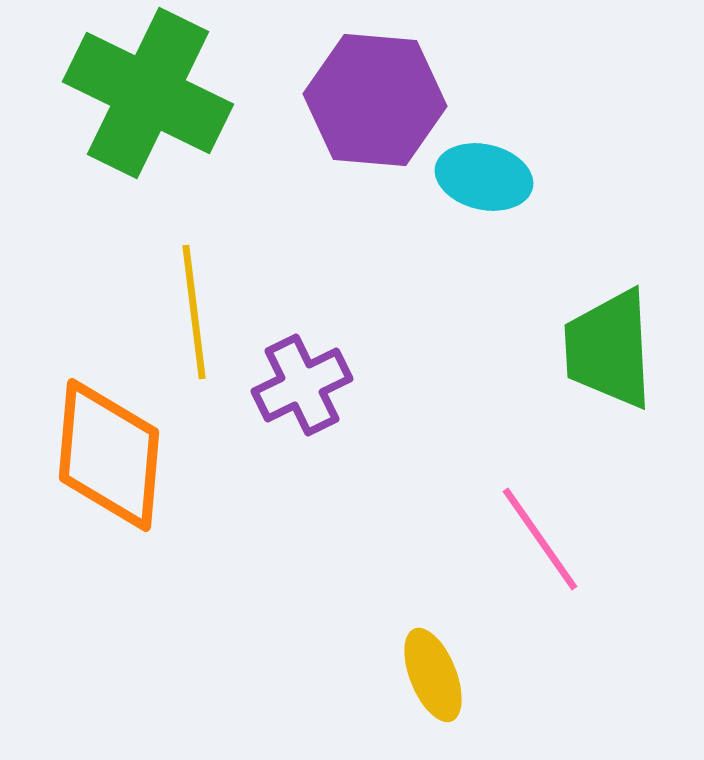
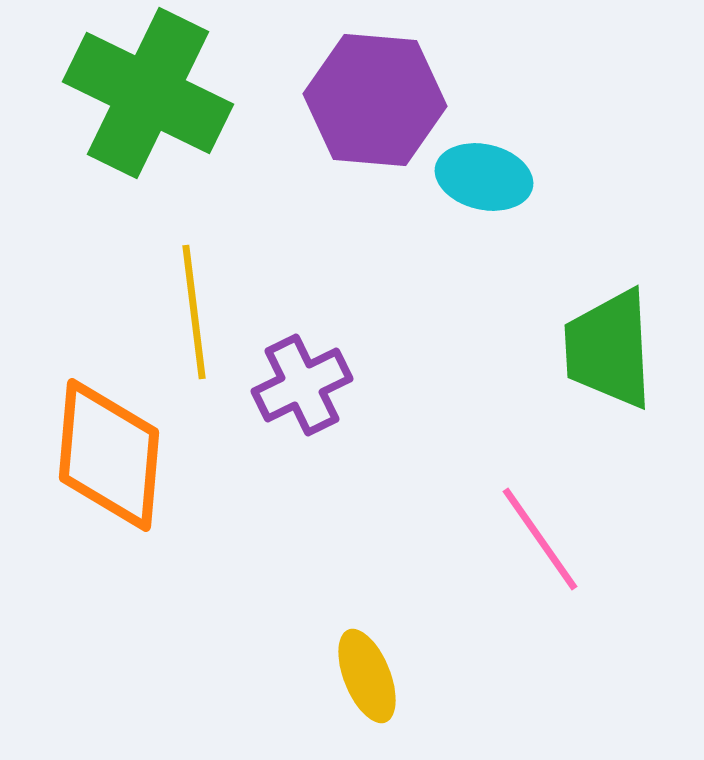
yellow ellipse: moved 66 px left, 1 px down
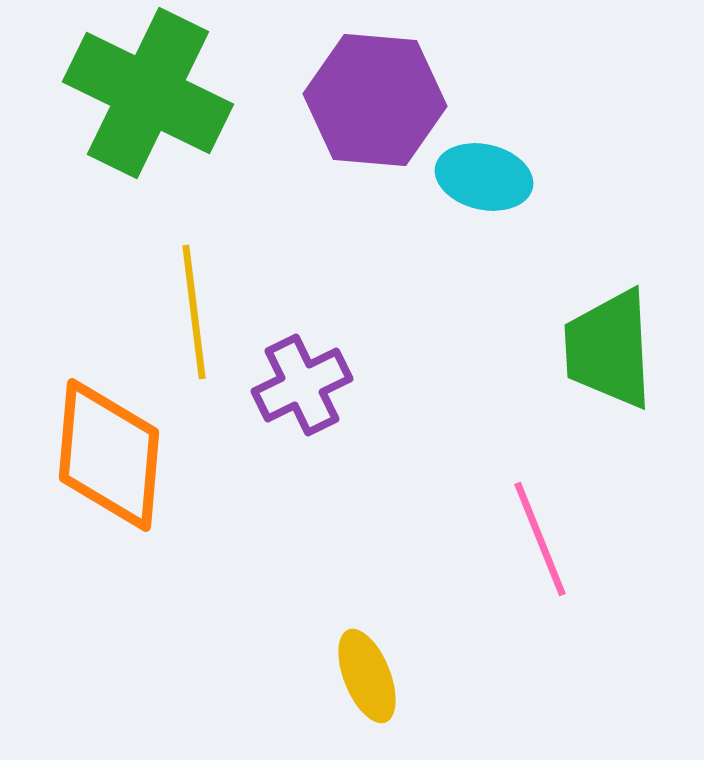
pink line: rotated 13 degrees clockwise
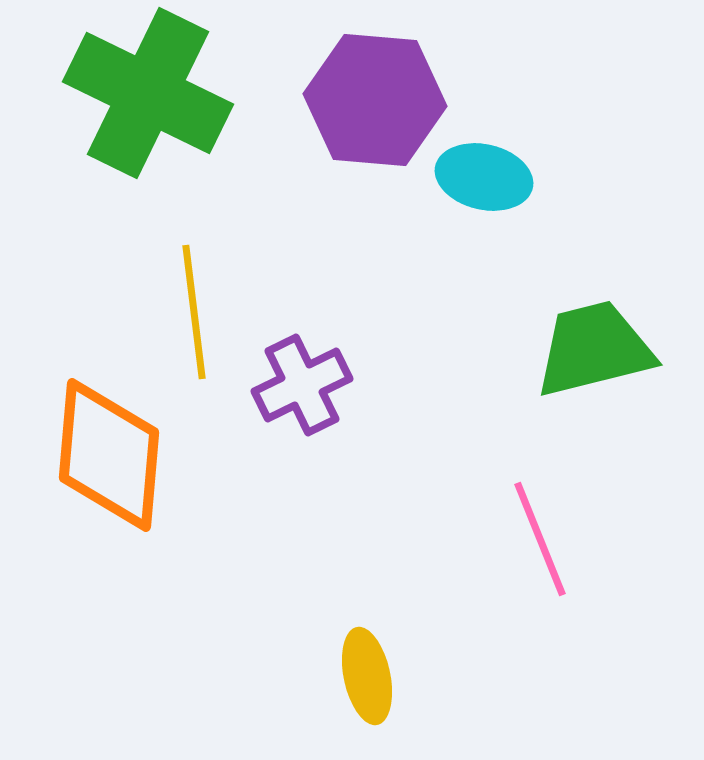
green trapezoid: moved 15 px left; rotated 79 degrees clockwise
yellow ellipse: rotated 10 degrees clockwise
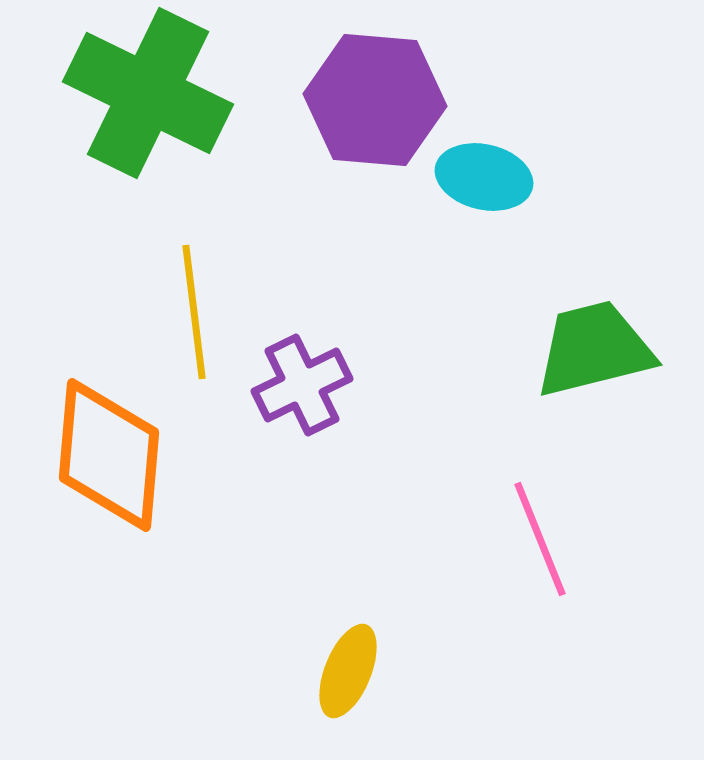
yellow ellipse: moved 19 px left, 5 px up; rotated 34 degrees clockwise
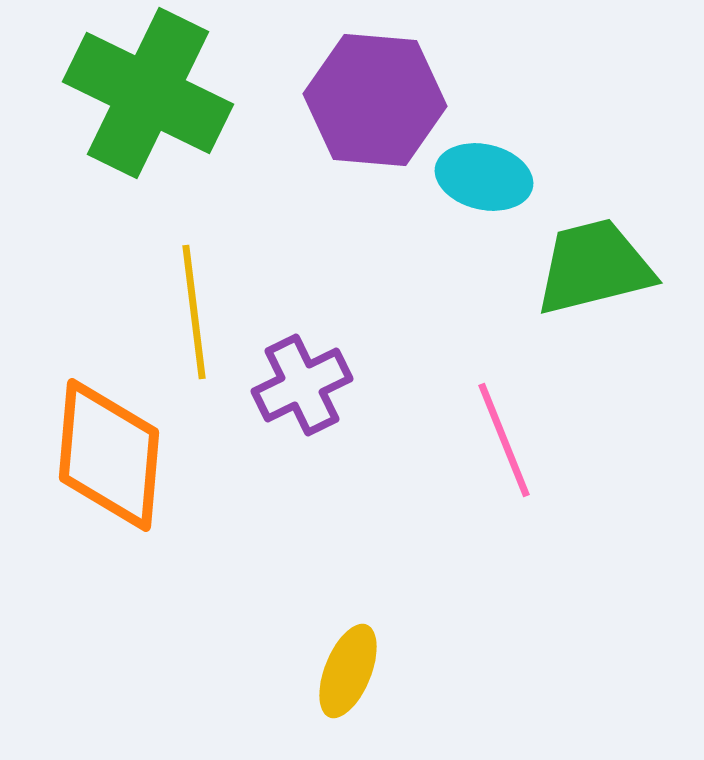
green trapezoid: moved 82 px up
pink line: moved 36 px left, 99 px up
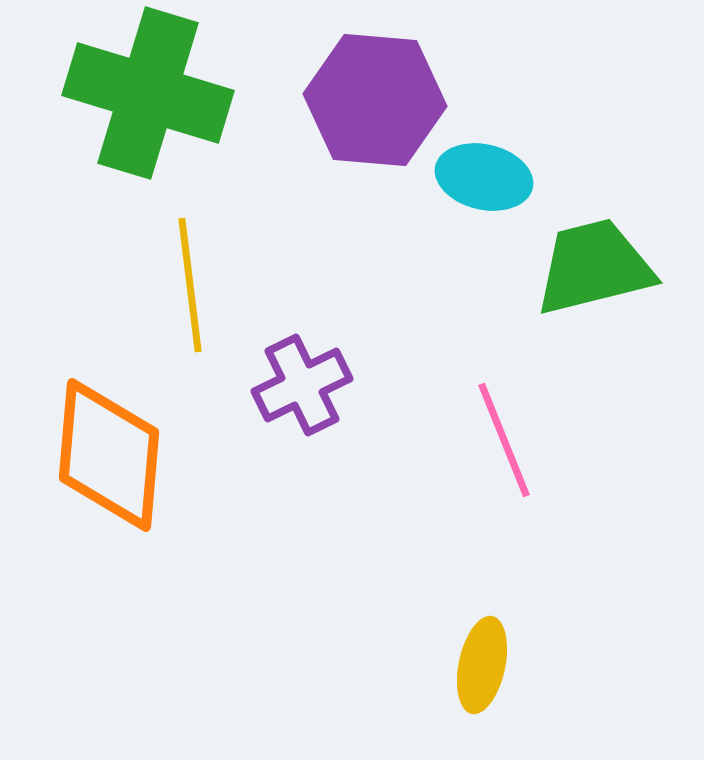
green cross: rotated 9 degrees counterclockwise
yellow line: moved 4 px left, 27 px up
yellow ellipse: moved 134 px right, 6 px up; rotated 10 degrees counterclockwise
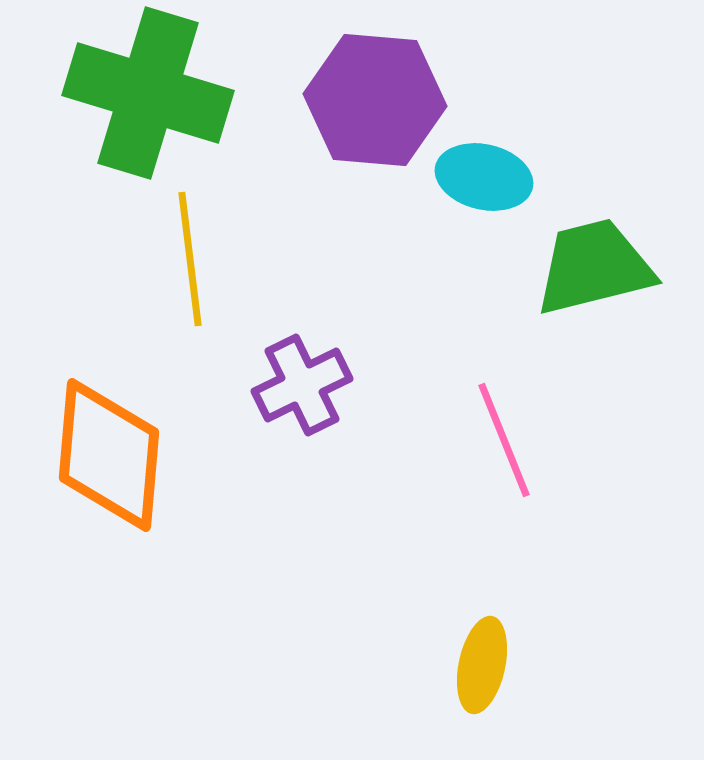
yellow line: moved 26 px up
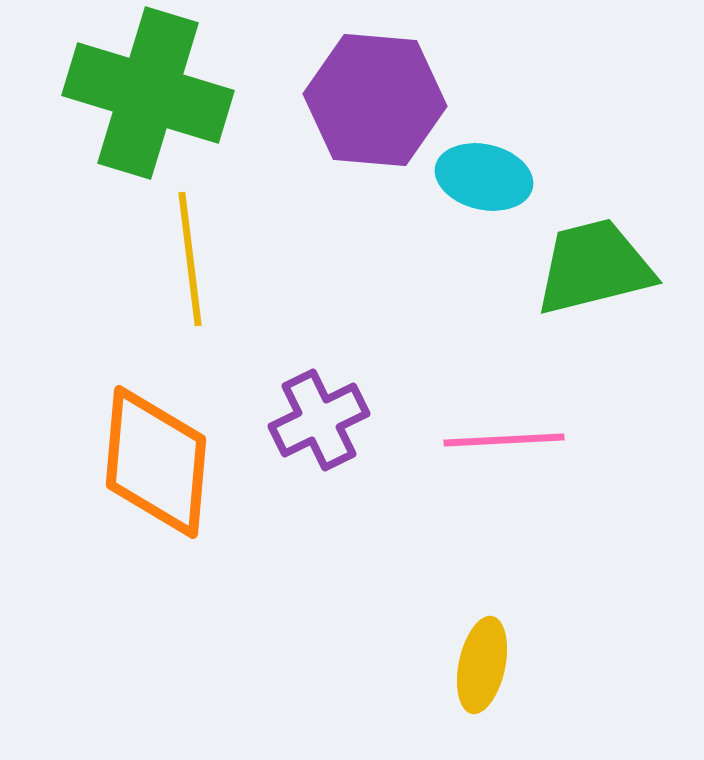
purple cross: moved 17 px right, 35 px down
pink line: rotated 71 degrees counterclockwise
orange diamond: moved 47 px right, 7 px down
